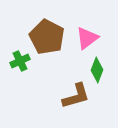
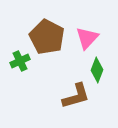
pink triangle: rotated 10 degrees counterclockwise
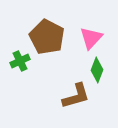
pink triangle: moved 4 px right
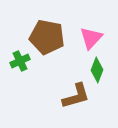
brown pentagon: rotated 16 degrees counterclockwise
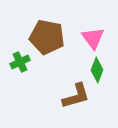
pink triangle: moved 2 px right; rotated 20 degrees counterclockwise
green cross: moved 1 px down
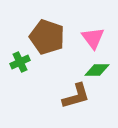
brown pentagon: rotated 8 degrees clockwise
green diamond: rotated 70 degrees clockwise
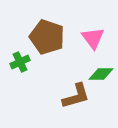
green diamond: moved 4 px right, 4 px down
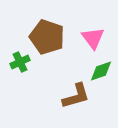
green diamond: moved 3 px up; rotated 20 degrees counterclockwise
